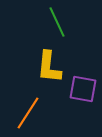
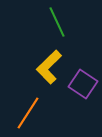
yellow L-shape: rotated 40 degrees clockwise
purple square: moved 5 px up; rotated 24 degrees clockwise
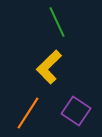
purple square: moved 7 px left, 27 px down
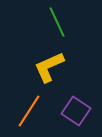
yellow L-shape: rotated 20 degrees clockwise
orange line: moved 1 px right, 2 px up
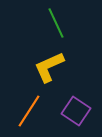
green line: moved 1 px left, 1 px down
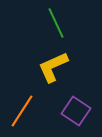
yellow L-shape: moved 4 px right
orange line: moved 7 px left
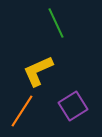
yellow L-shape: moved 15 px left, 4 px down
purple square: moved 3 px left, 5 px up; rotated 24 degrees clockwise
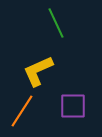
purple square: rotated 32 degrees clockwise
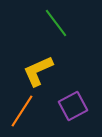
green line: rotated 12 degrees counterclockwise
purple square: rotated 28 degrees counterclockwise
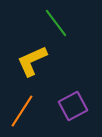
yellow L-shape: moved 6 px left, 10 px up
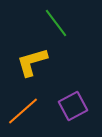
yellow L-shape: moved 1 px down; rotated 8 degrees clockwise
orange line: moved 1 px right; rotated 16 degrees clockwise
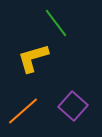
yellow L-shape: moved 1 px right, 4 px up
purple square: rotated 20 degrees counterclockwise
